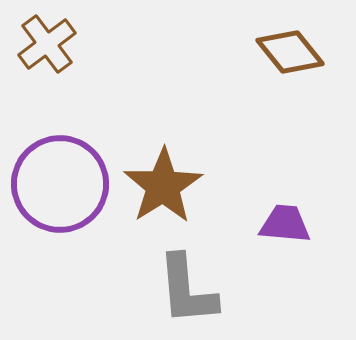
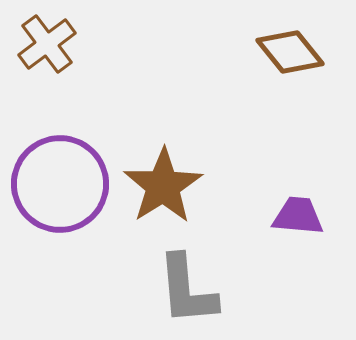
purple trapezoid: moved 13 px right, 8 px up
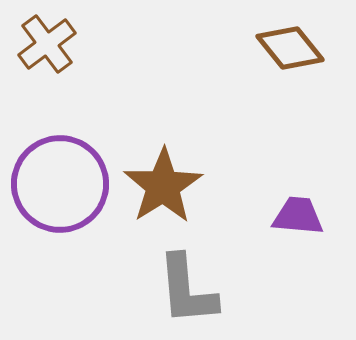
brown diamond: moved 4 px up
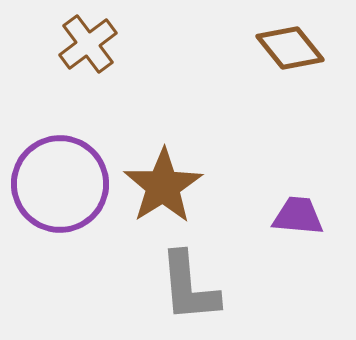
brown cross: moved 41 px right
gray L-shape: moved 2 px right, 3 px up
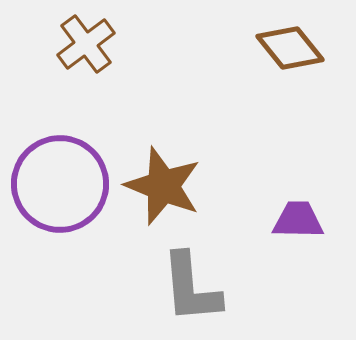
brown cross: moved 2 px left
brown star: rotated 18 degrees counterclockwise
purple trapezoid: moved 4 px down; rotated 4 degrees counterclockwise
gray L-shape: moved 2 px right, 1 px down
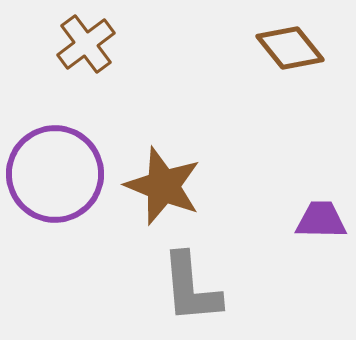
purple circle: moved 5 px left, 10 px up
purple trapezoid: moved 23 px right
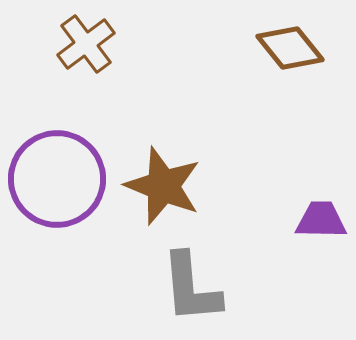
purple circle: moved 2 px right, 5 px down
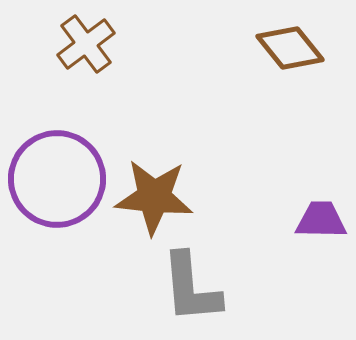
brown star: moved 9 px left, 11 px down; rotated 16 degrees counterclockwise
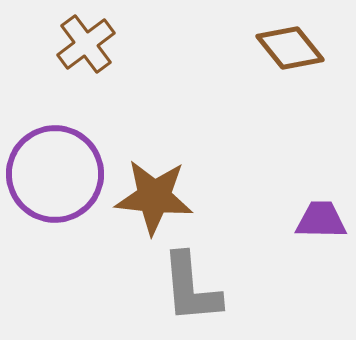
purple circle: moved 2 px left, 5 px up
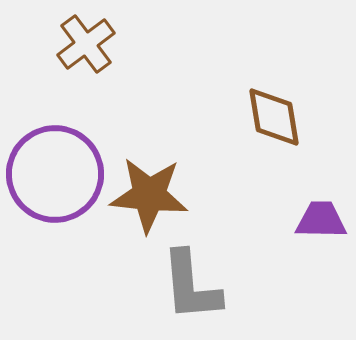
brown diamond: moved 16 px left, 69 px down; rotated 30 degrees clockwise
brown star: moved 5 px left, 2 px up
gray L-shape: moved 2 px up
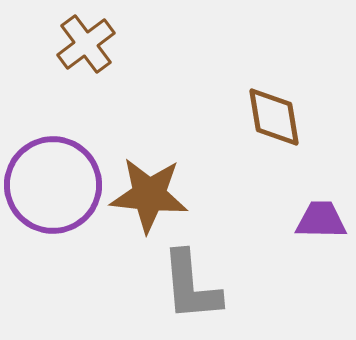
purple circle: moved 2 px left, 11 px down
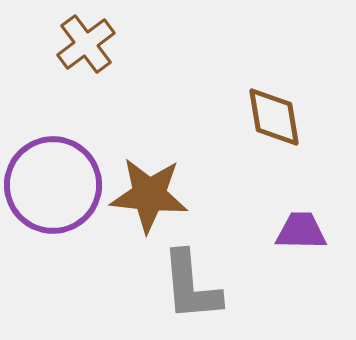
purple trapezoid: moved 20 px left, 11 px down
